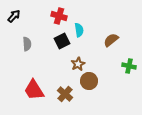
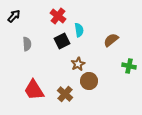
red cross: moved 1 px left; rotated 21 degrees clockwise
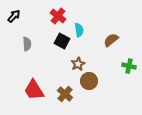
black square: rotated 35 degrees counterclockwise
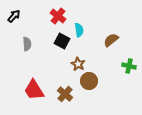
brown star: rotated 16 degrees counterclockwise
